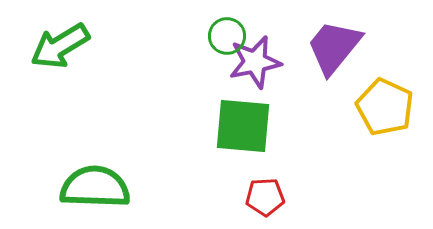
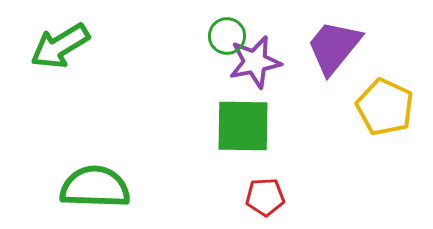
green square: rotated 4 degrees counterclockwise
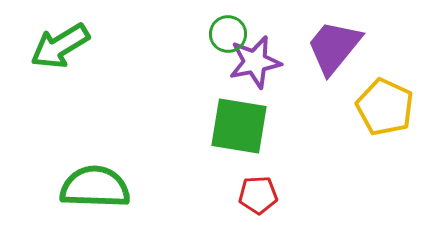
green circle: moved 1 px right, 2 px up
green square: moved 4 px left; rotated 8 degrees clockwise
red pentagon: moved 7 px left, 2 px up
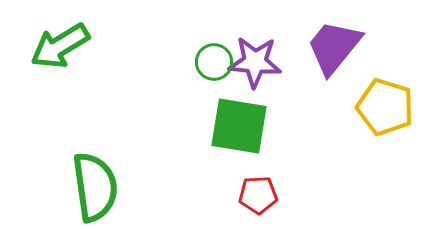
green circle: moved 14 px left, 28 px down
purple star: rotated 16 degrees clockwise
yellow pentagon: rotated 8 degrees counterclockwise
green semicircle: rotated 80 degrees clockwise
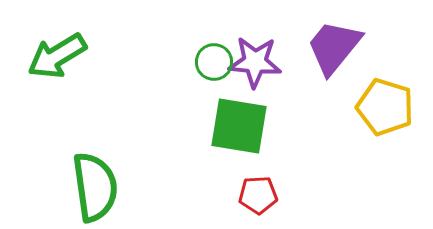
green arrow: moved 3 px left, 10 px down
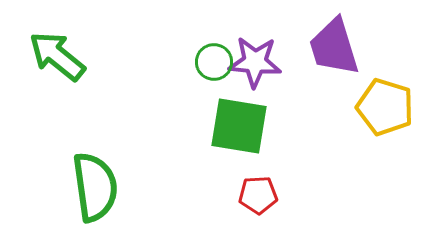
purple trapezoid: rotated 56 degrees counterclockwise
green arrow: rotated 70 degrees clockwise
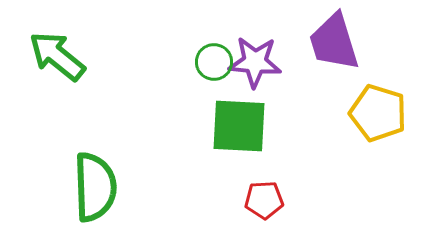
purple trapezoid: moved 5 px up
yellow pentagon: moved 7 px left, 6 px down
green square: rotated 6 degrees counterclockwise
green semicircle: rotated 6 degrees clockwise
red pentagon: moved 6 px right, 5 px down
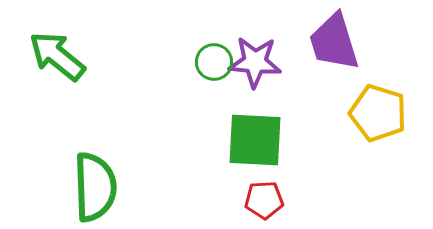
green square: moved 16 px right, 14 px down
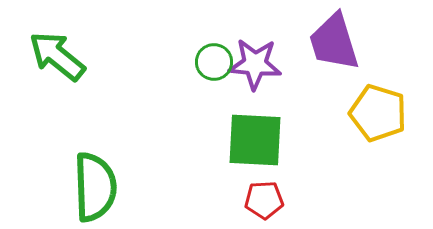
purple star: moved 2 px down
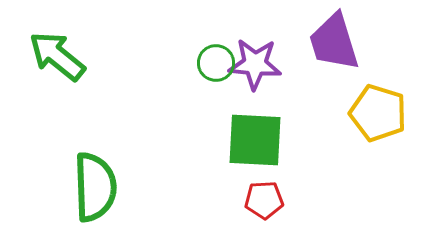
green circle: moved 2 px right, 1 px down
